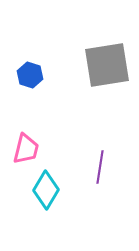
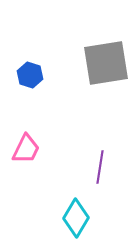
gray square: moved 1 px left, 2 px up
pink trapezoid: rotated 12 degrees clockwise
cyan diamond: moved 30 px right, 28 px down
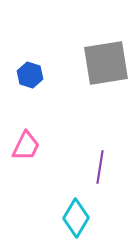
pink trapezoid: moved 3 px up
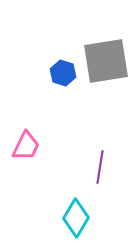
gray square: moved 2 px up
blue hexagon: moved 33 px right, 2 px up
